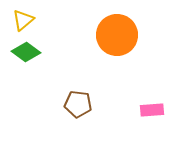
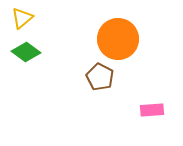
yellow triangle: moved 1 px left, 2 px up
orange circle: moved 1 px right, 4 px down
brown pentagon: moved 22 px right, 27 px up; rotated 20 degrees clockwise
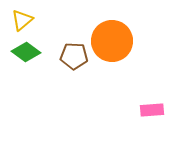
yellow triangle: moved 2 px down
orange circle: moved 6 px left, 2 px down
brown pentagon: moved 26 px left, 21 px up; rotated 24 degrees counterclockwise
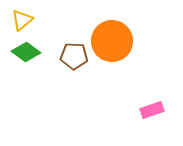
pink rectangle: rotated 15 degrees counterclockwise
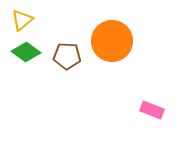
brown pentagon: moved 7 px left
pink rectangle: rotated 40 degrees clockwise
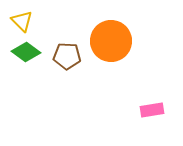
yellow triangle: moved 1 px down; rotated 35 degrees counterclockwise
orange circle: moved 1 px left
pink rectangle: rotated 30 degrees counterclockwise
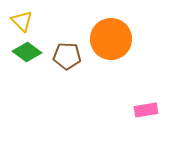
orange circle: moved 2 px up
green diamond: moved 1 px right
pink rectangle: moved 6 px left
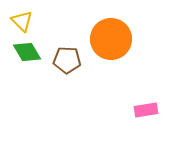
green diamond: rotated 24 degrees clockwise
brown pentagon: moved 4 px down
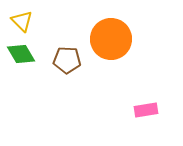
green diamond: moved 6 px left, 2 px down
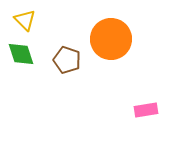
yellow triangle: moved 3 px right, 1 px up
green diamond: rotated 12 degrees clockwise
brown pentagon: rotated 16 degrees clockwise
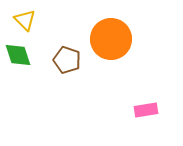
green diamond: moved 3 px left, 1 px down
